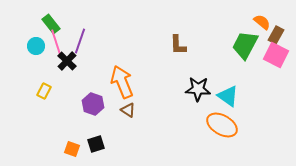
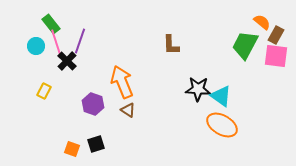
brown L-shape: moved 7 px left
pink square: moved 1 px down; rotated 20 degrees counterclockwise
cyan triangle: moved 7 px left
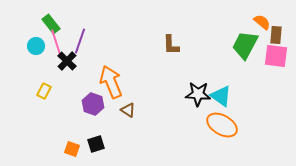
brown rectangle: rotated 24 degrees counterclockwise
orange arrow: moved 11 px left
black star: moved 5 px down
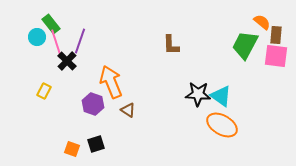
cyan circle: moved 1 px right, 9 px up
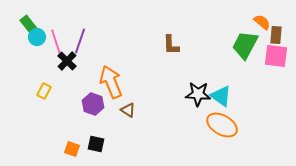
green rectangle: moved 22 px left, 1 px down
black square: rotated 30 degrees clockwise
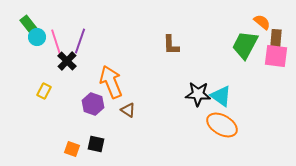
brown rectangle: moved 3 px down
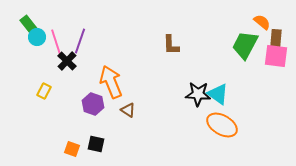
cyan triangle: moved 3 px left, 2 px up
